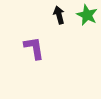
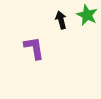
black arrow: moved 2 px right, 5 px down
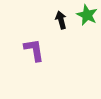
purple L-shape: moved 2 px down
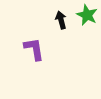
purple L-shape: moved 1 px up
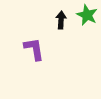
black arrow: rotated 18 degrees clockwise
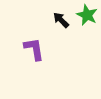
black arrow: rotated 48 degrees counterclockwise
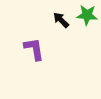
green star: rotated 20 degrees counterclockwise
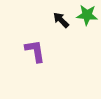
purple L-shape: moved 1 px right, 2 px down
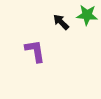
black arrow: moved 2 px down
